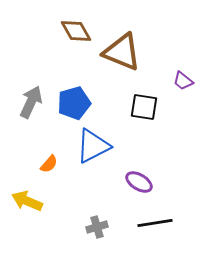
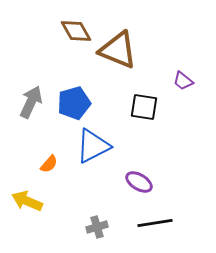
brown triangle: moved 4 px left, 2 px up
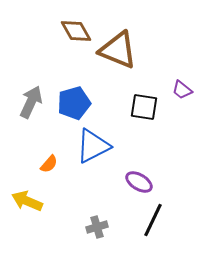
purple trapezoid: moved 1 px left, 9 px down
black line: moved 2 px left, 3 px up; rotated 56 degrees counterclockwise
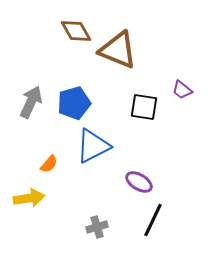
yellow arrow: moved 2 px right, 3 px up; rotated 148 degrees clockwise
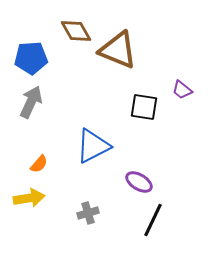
blue pentagon: moved 43 px left, 45 px up; rotated 12 degrees clockwise
orange semicircle: moved 10 px left
gray cross: moved 9 px left, 14 px up
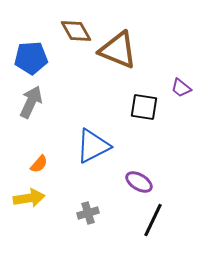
purple trapezoid: moved 1 px left, 2 px up
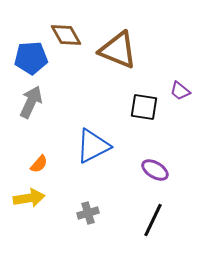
brown diamond: moved 10 px left, 4 px down
purple trapezoid: moved 1 px left, 3 px down
purple ellipse: moved 16 px right, 12 px up
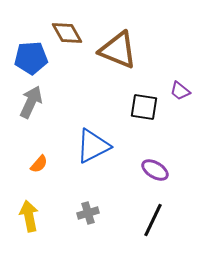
brown diamond: moved 1 px right, 2 px up
yellow arrow: moved 18 px down; rotated 92 degrees counterclockwise
